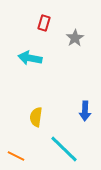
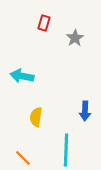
cyan arrow: moved 8 px left, 18 px down
cyan line: moved 2 px right, 1 px down; rotated 48 degrees clockwise
orange line: moved 7 px right, 2 px down; rotated 18 degrees clockwise
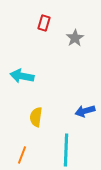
blue arrow: rotated 72 degrees clockwise
orange line: moved 1 px left, 3 px up; rotated 66 degrees clockwise
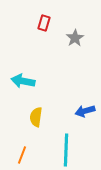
cyan arrow: moved 1 px right, 5 px down
